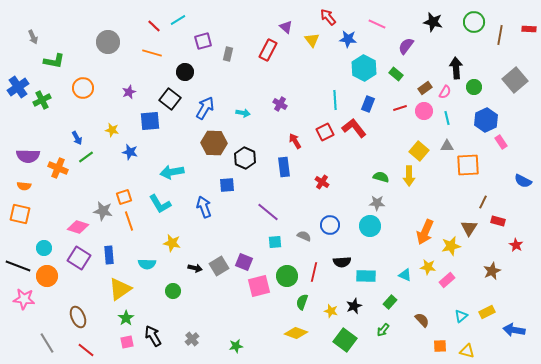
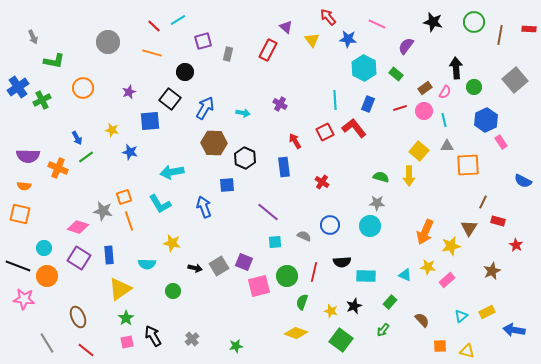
cyan line at (447, 118): moved 3 px left, 2 px down
green square at (345, 340): moved 4 px left
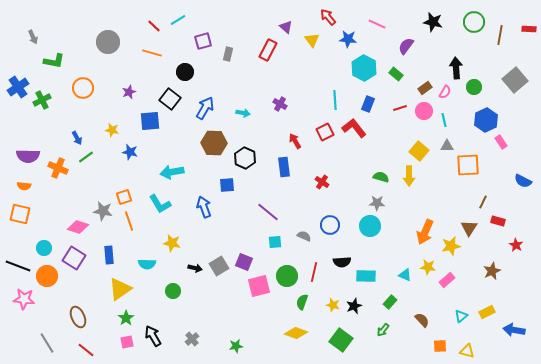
purple square at (79, 258): moved 5 px left
yellow star at (331, 311): moved 2 px right, 6 px up
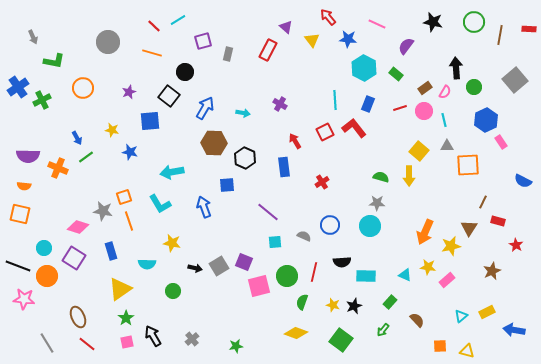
black square at (170, 99): moved 1 px left, 3 px up
red cross at (322, 182): rotated 24 degrees clockwise
blue rectangle at (109, 255): moved 2 px right, 4 px up; rotated 12 degrees counterclockwise
brown semicircle at (422, 320): moved 5 px left
red line at (86, 350): moved 1 px right, 6 px up
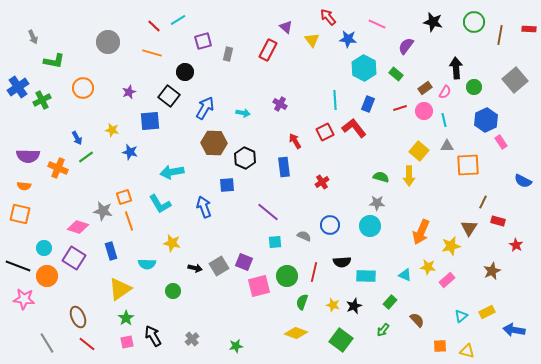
orange arrow at (425, 232): moved 4 px left
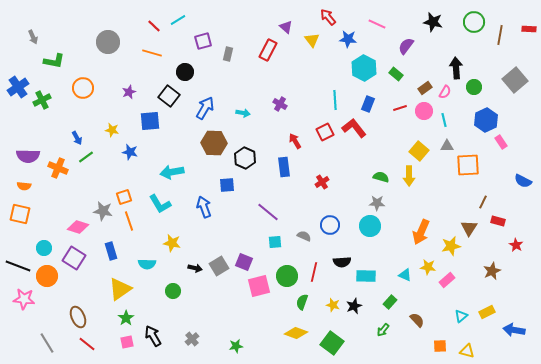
green square at (341, 340): moved 9 px left, 3 px down
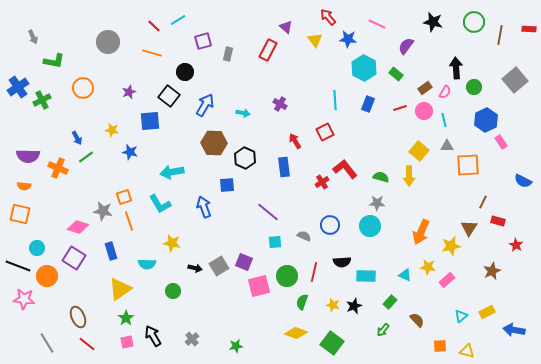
yellow triangle at (312, 40): moved 3 px right
blue arrow at (205, 108): moved 3 px up
red L-shape at (354, 128): moved 9 px left, 41 px down
cyan circle at (44, 248): moved 7 px left
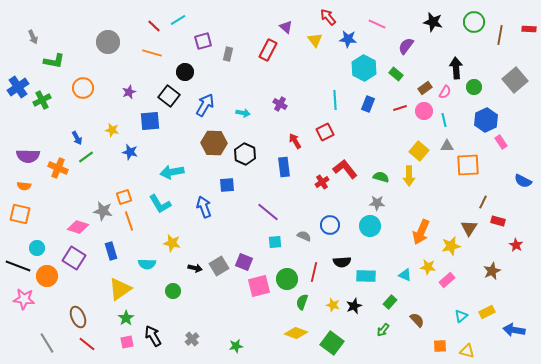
black hexagon at (245, 158): moved 4 px up
green circle at (287, 276): moved 3 px down
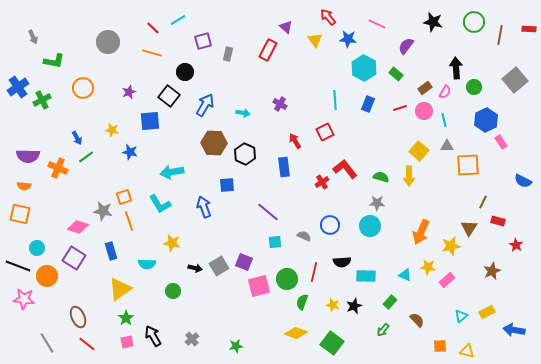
red line at (154, 26): moved 1 px left, 2 px down
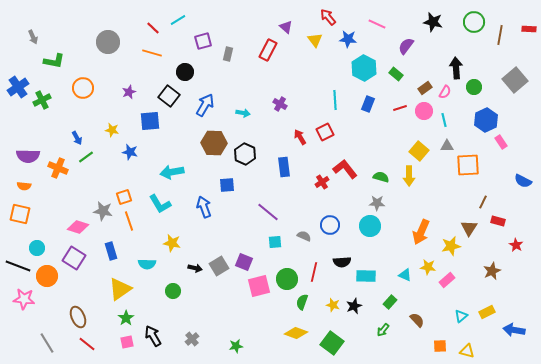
red arrow at (295, 141): moved 5 px right, 4 px up
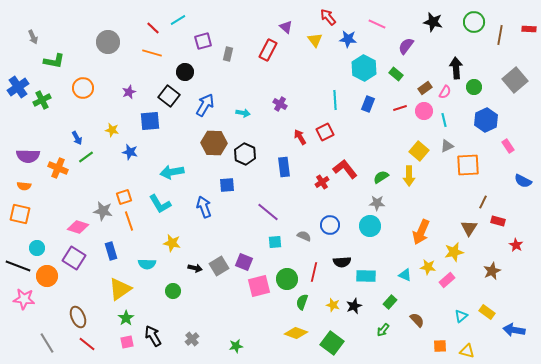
pink rectangle at (501, 142): moved 7 px right, 4 px down
gray triangle at (447, 146): rotated 24 degrees counterclockwise
green semicircle at (381, 177): rotated 49 degrees counterclockwise
yellow star at (451, 246): moved 3 px right, 6 px down
yellow rectangle at (487, 312): rotated 63 degrees clockwise
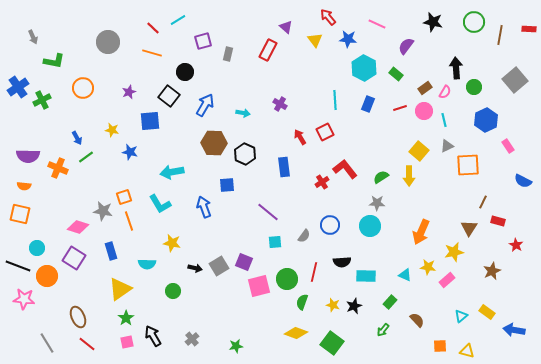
gray semicircle at (304, 236): rotated 104 degrees clockwise
